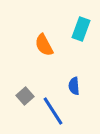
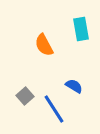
cyan rectangle: rotated 30 degrees counterclockwise
blue semicircle: rotated 126 degrees clockwise
blue line: moved 1 px right, 2 px up
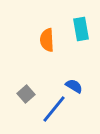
orange semicircle: moved 3 px right, 5 px up; rotated 25 degrees clockwise
gray square: moved 1 px right, 2 px up
blue line: rotated 72 degrees clockwise
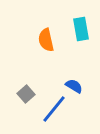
orange semicircle: moved 1 px left; rotated 10 degrees counterclockwise
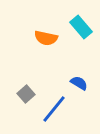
cyan rectangle: moved 2 px up; rotated 30 degrees counterclockwise
orange semicircle: moved 2 px up; rotated 65 degrees counterclockwise
blue semicircle: moved 5 px right, 3 px up
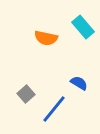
cyan rectangle: moved 2 px right
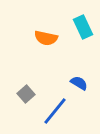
cyan rectangle: rotated 15 degrees clockwise
blue line: moved 1 px right, 2 px down
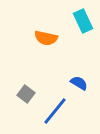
cyan rectangle: moved 6 px up
gray square: rotated 12 degrees counterclockwise
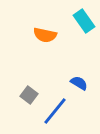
cyan rectangle: moved 1 px right; rotated 10 degrees counterclockwise
orange semicircle: moved 1 px left, 3 px up
gray square: moved 3 px right, 1 px down
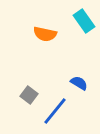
orange semicircle: moved 1 px up
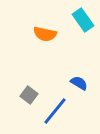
cyan rectangle: moved 1 px left, 1 px up
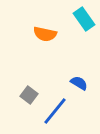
cyan rectangle: moved 1 px right, 1 px up
